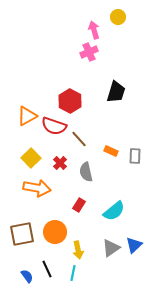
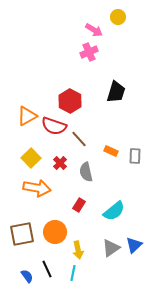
pink arrow: rotated 138 degrees clockwise
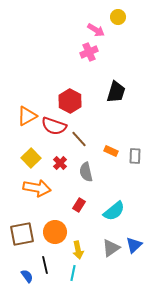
pink arrow: moved 2 px right
black line: moved 2 px left, 4 px up; rotated 12 degrees clockwise
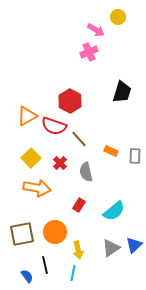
black trapezoid: moved 6 px right
